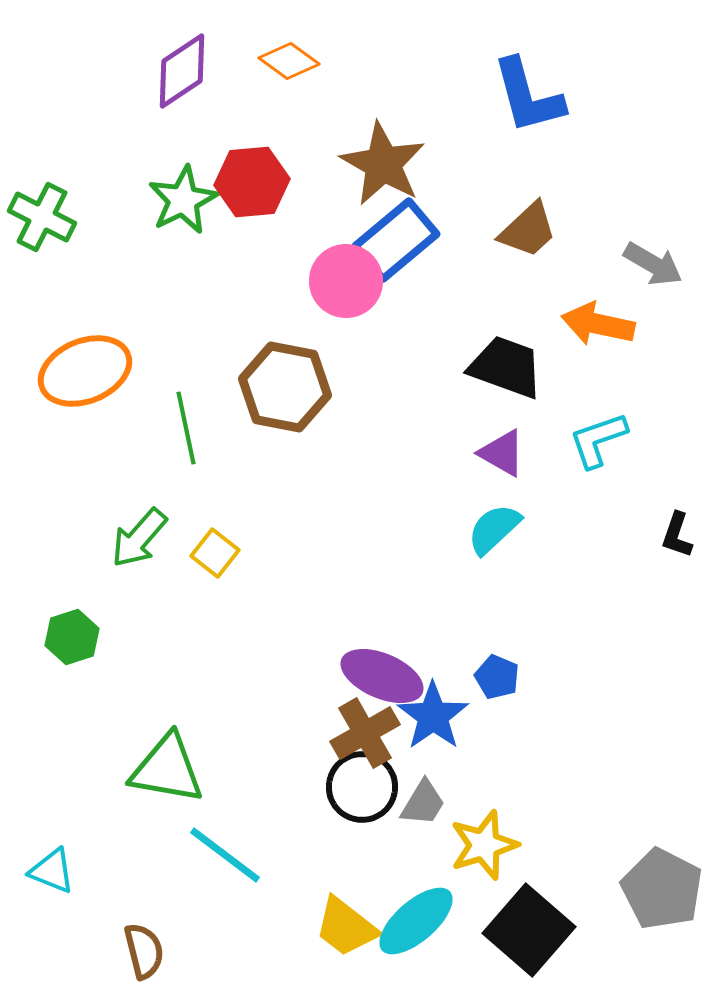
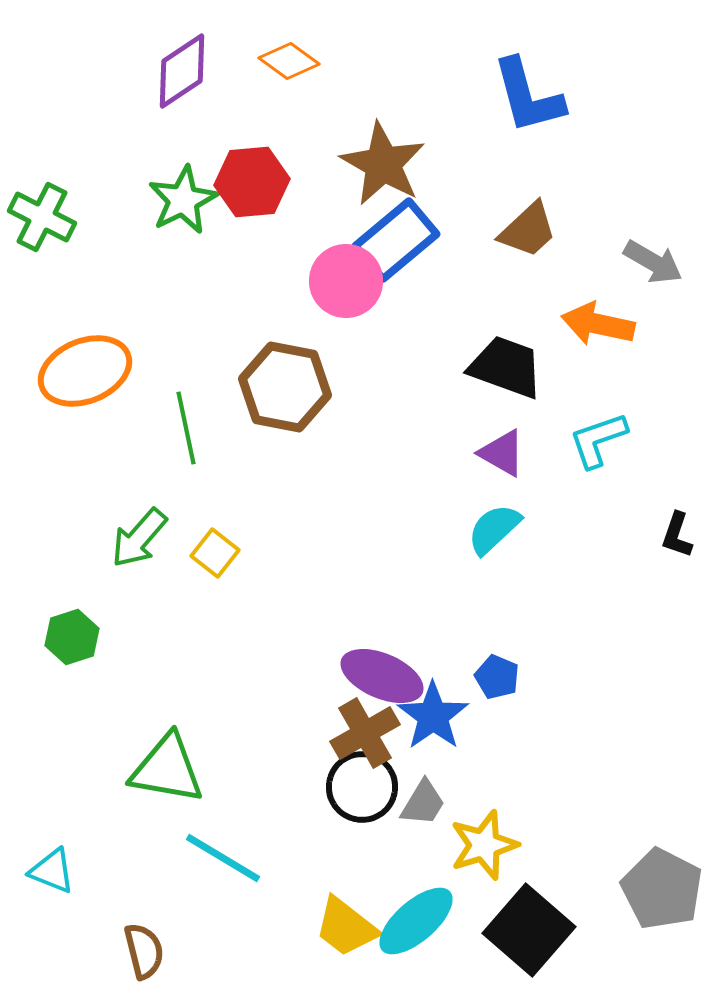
gray arrow: moved 2 px up
cyan line: moved 2 px left, 3 px down; rotated 6 degrees counterclockwise
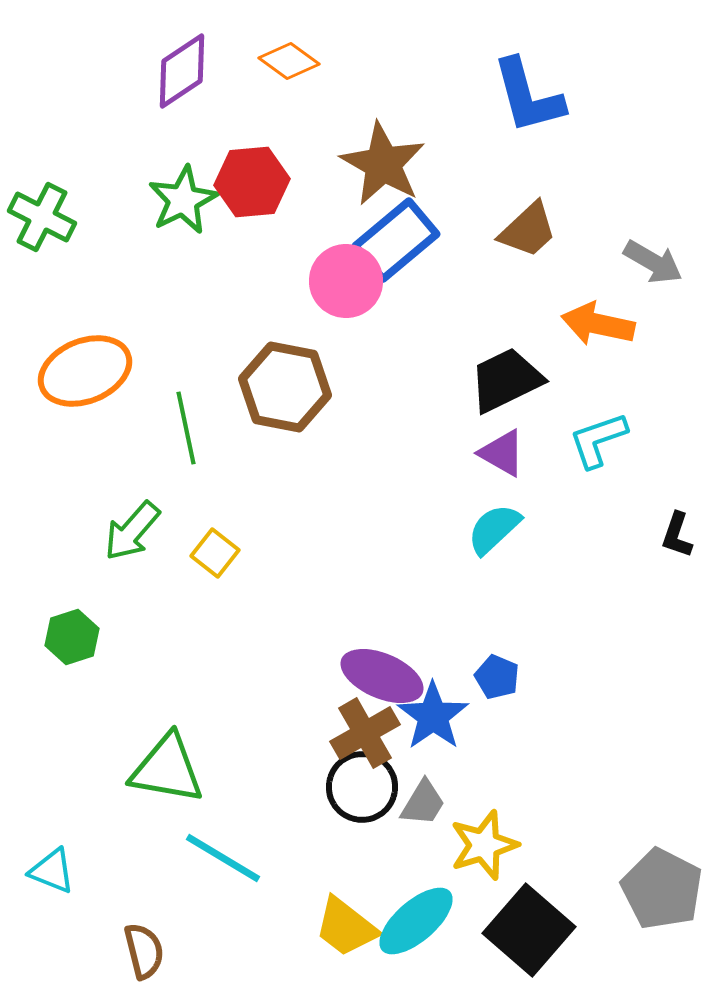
black trapezoid: moved 13 px down; rotated 46 degrees counterclockwise
green arrow: moved 7 px left, 7 px up
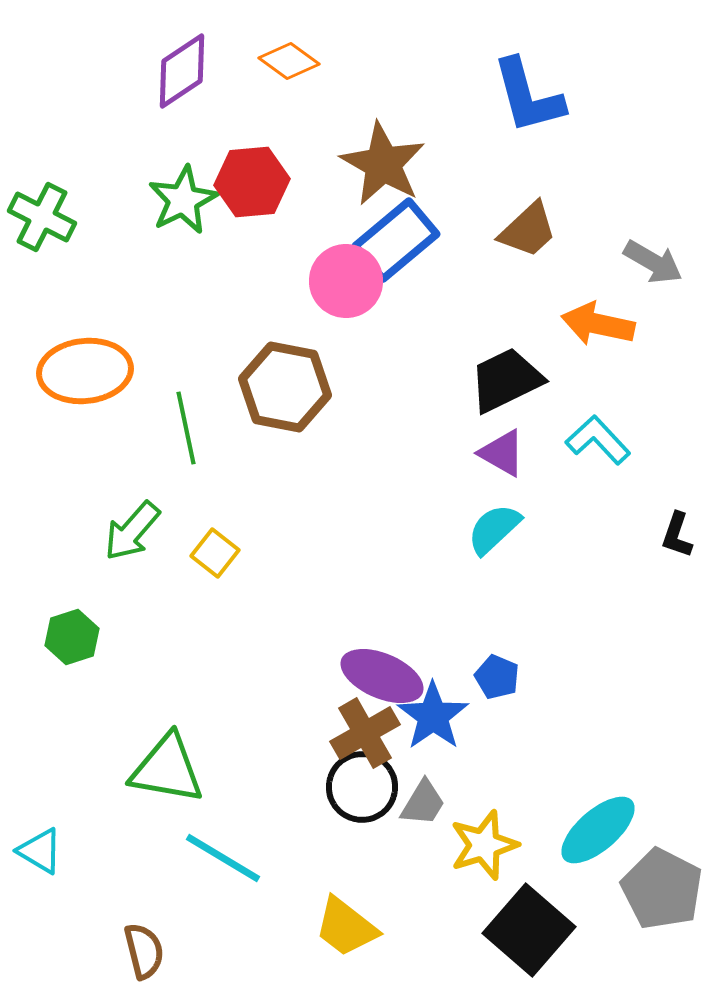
orange ellipse: rotated 16 degrees clockwise
cyan L-shape: rotated 66 degrees clockwise
cyan triangle: moved 12 px left, 20 px up; rotated 9 degrees clockwise
cyan ellipse: moved 182 px right, 91 px up
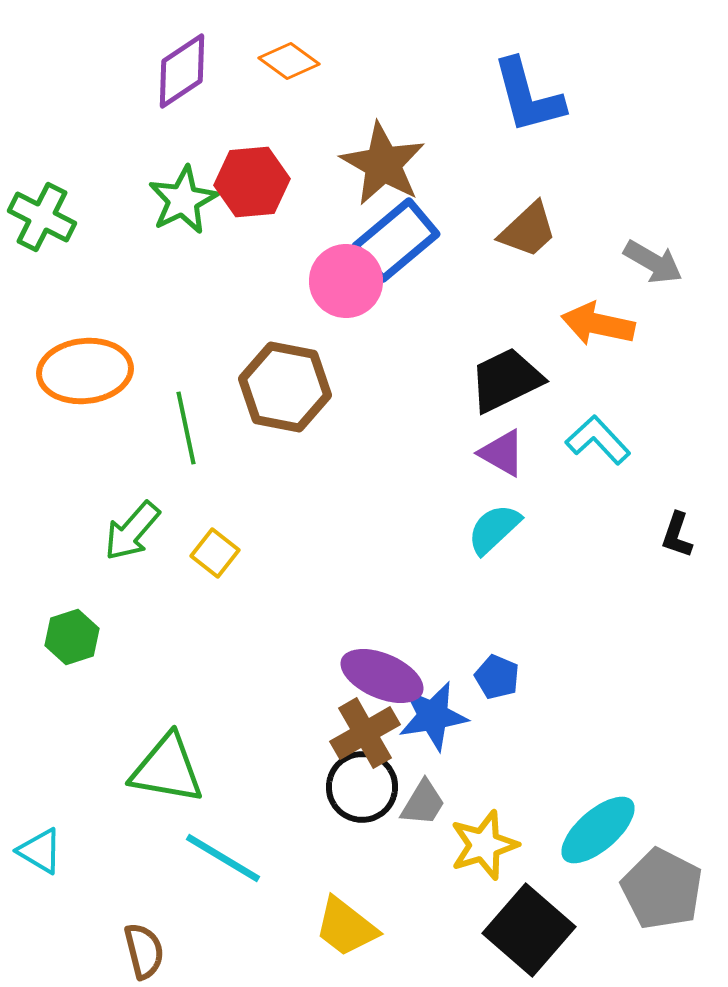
blue star: rotated 26 degrees clockwise
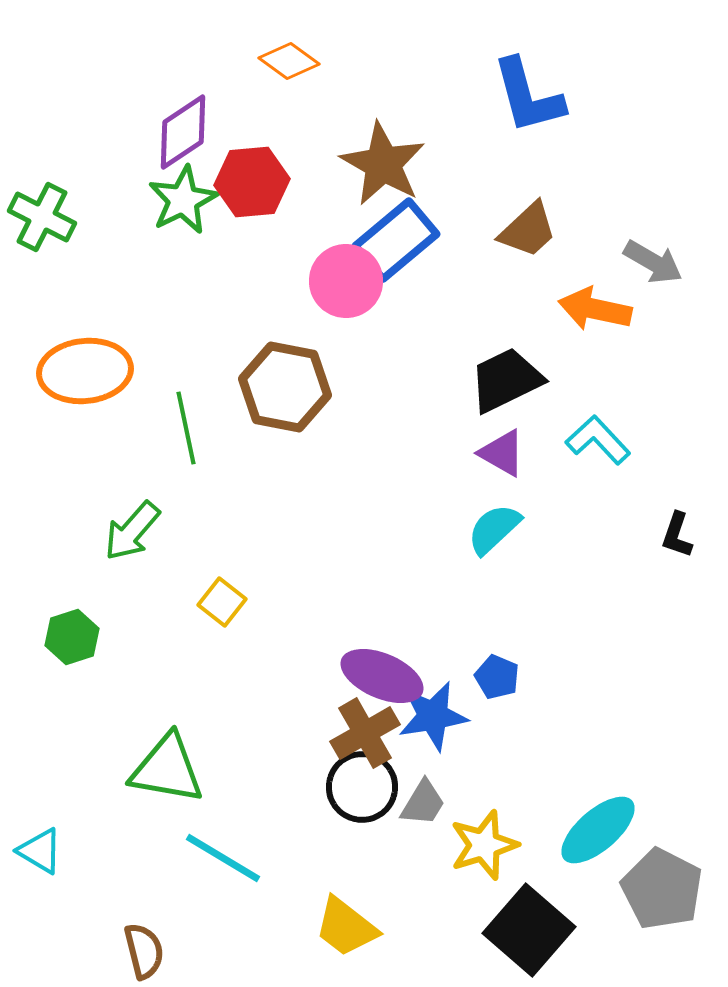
purple diamond: moved 1 px right, 61 px down
orange arrow: moved 3 px left, 15 px up
yellow square: moved 7 px right, 49 px down
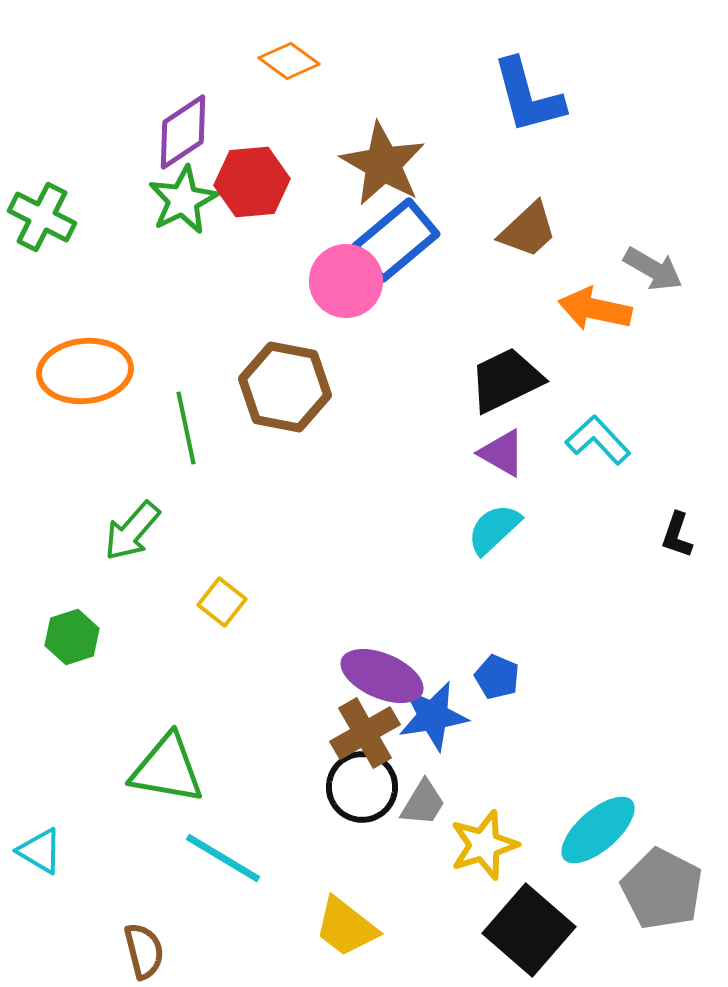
gray arrow: moved 7 px down
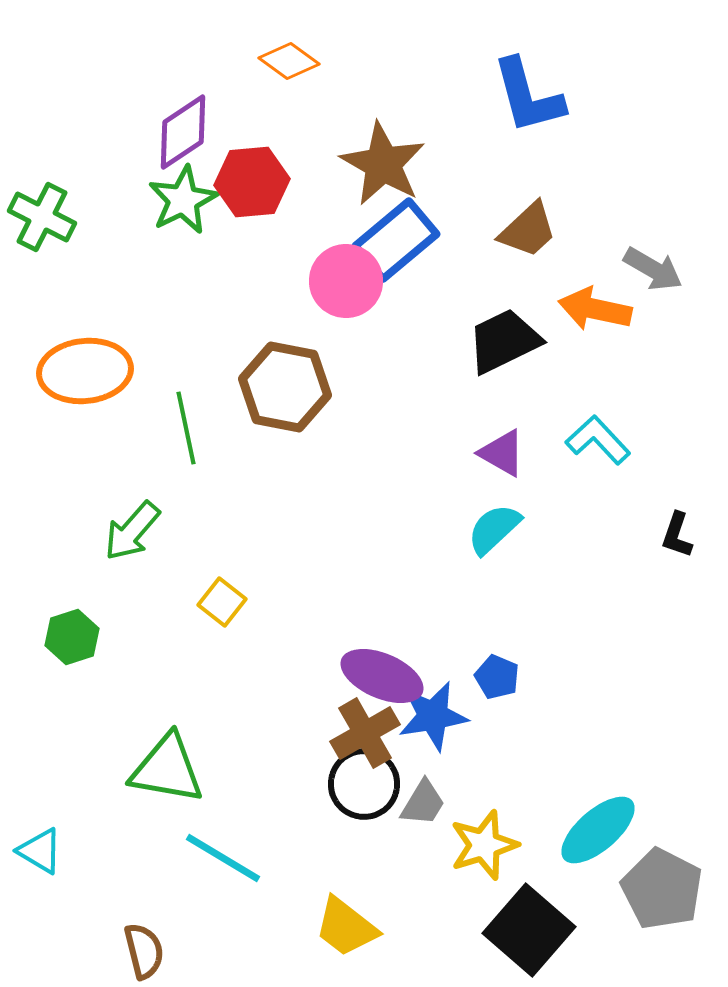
black trapezoid: moved 2 px left, 39 px up
black circle: moved 2 px right, 3 px up
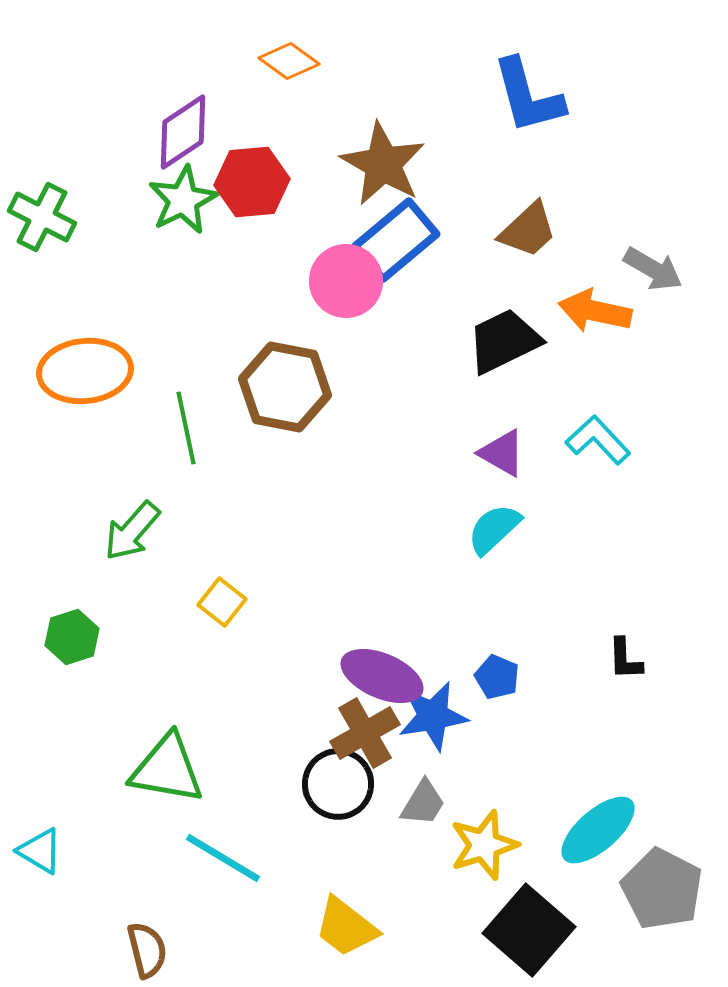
orange arrow: moved 2 px down
black L-shape: moved 52 px left, 124 px down; rotated 21 degrees counterclockwise
black circle: moved 26 px left
brown semicircle: moved 3 px right, 1 px up
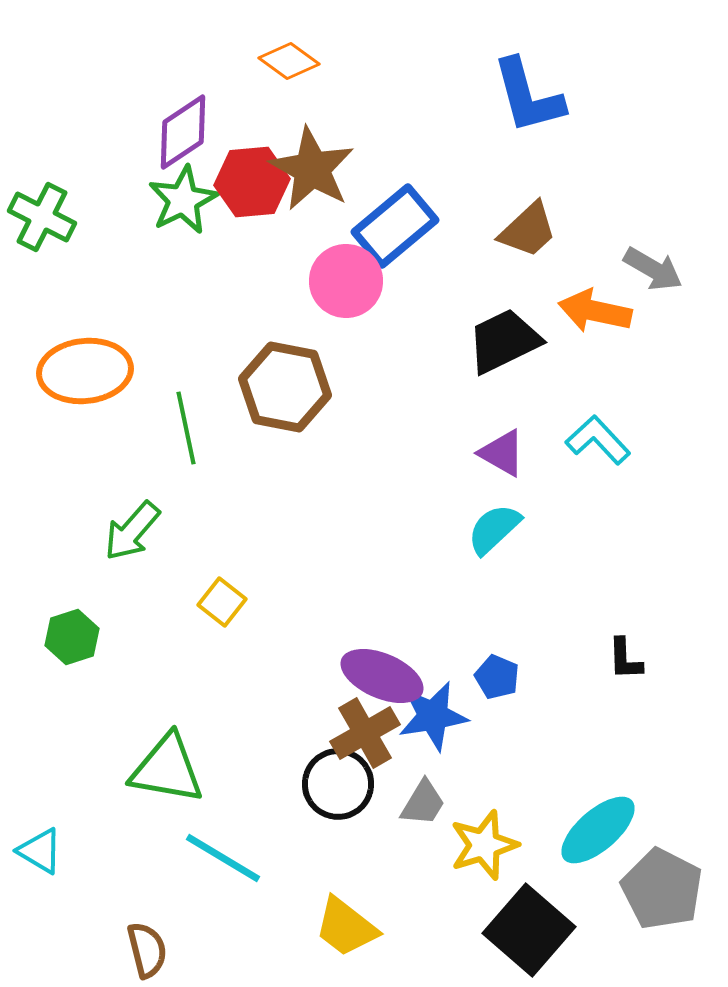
brown star: moved 71 px left, 5 px down
blue rectangle: moved 1 px left, 14 px up
